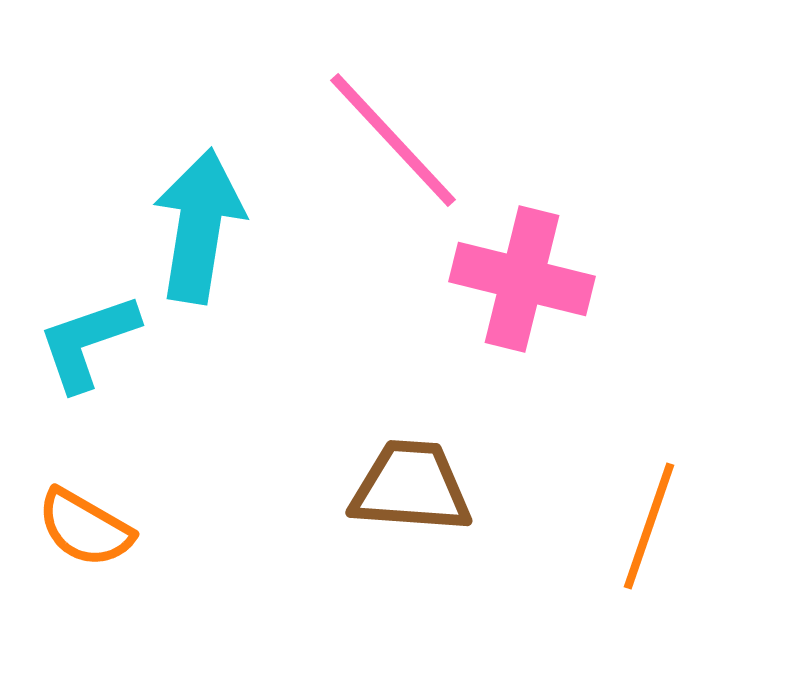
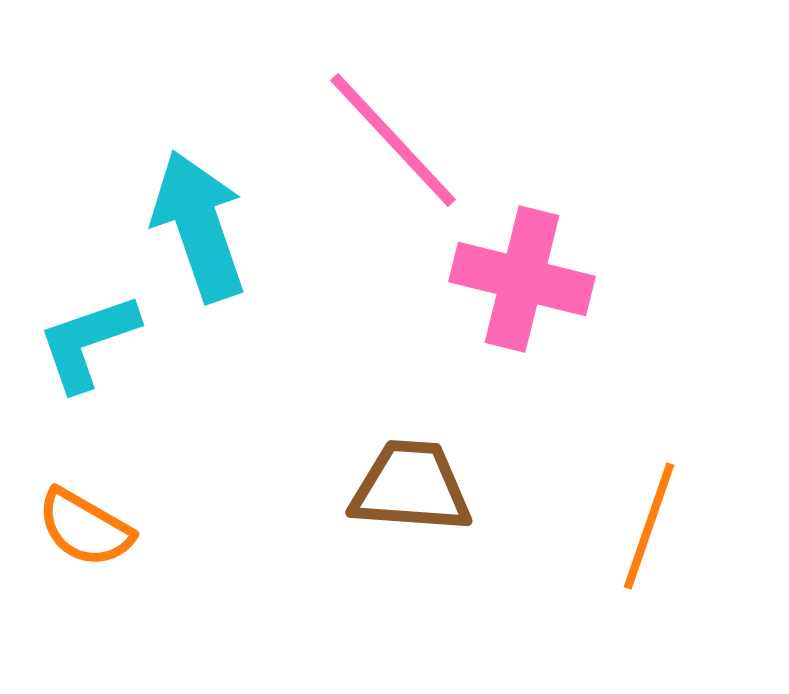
cyan arrow: rotated 28 degrees counterclockwise
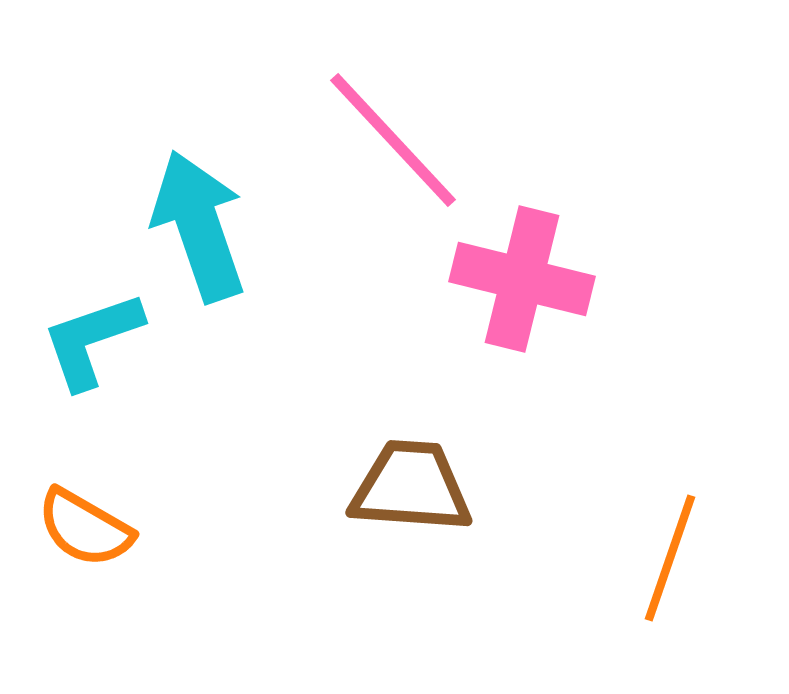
cyan L-shape: moved 4 px right, 2 px up
orange line: moved 21 px right, 32 px down
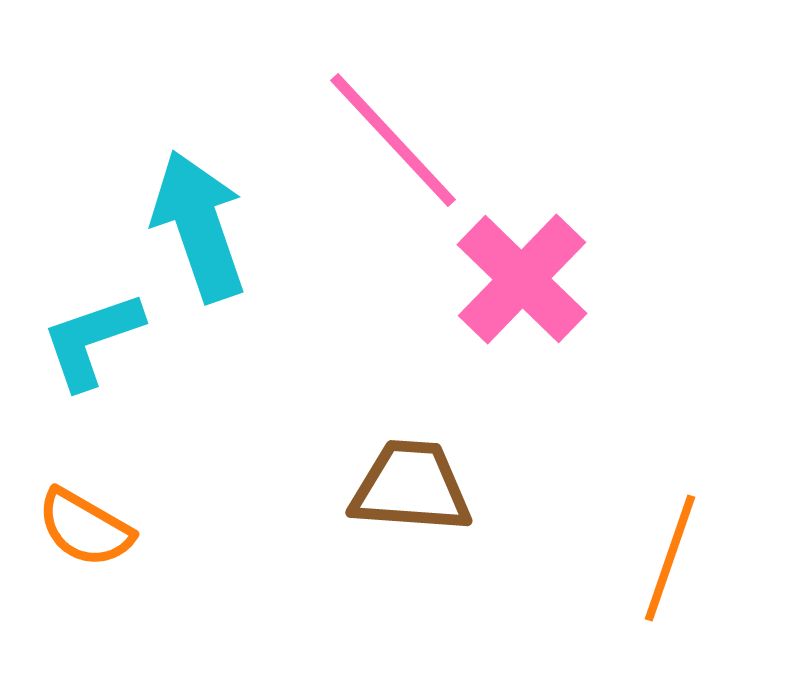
pink cross: rotated 30 degrees clockwise
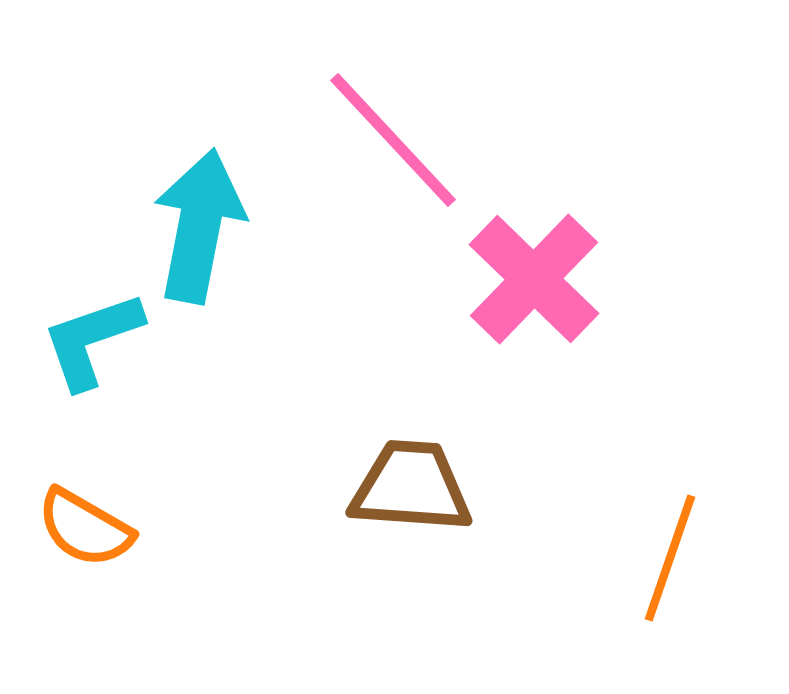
cyan arrow: rotated 30 degrees clockwise
pink cross: moved 12 px right
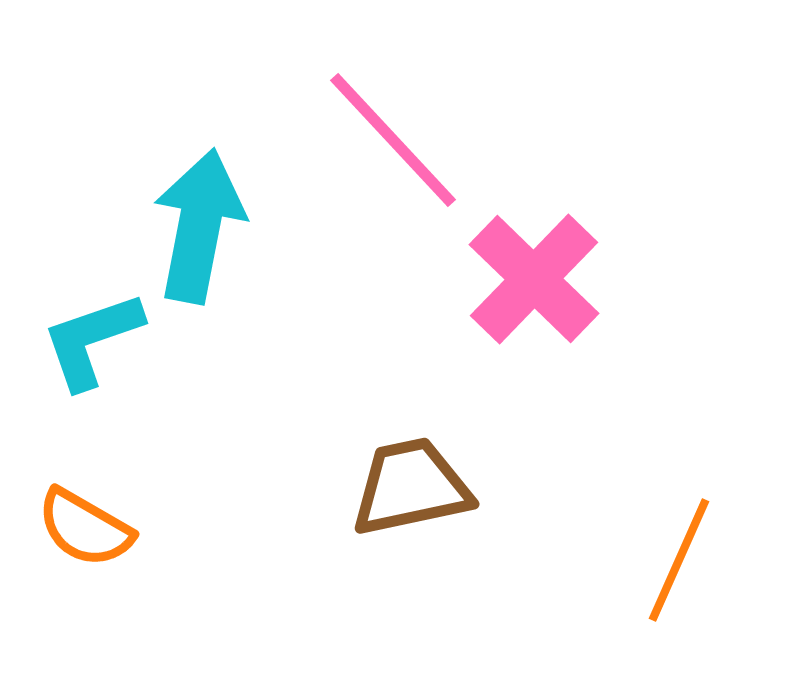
brown trapezoid: rotated 16 degrees counterclockwise
orange line: moved 9 px right, 2 px down; rotated 5 degrees clockwise
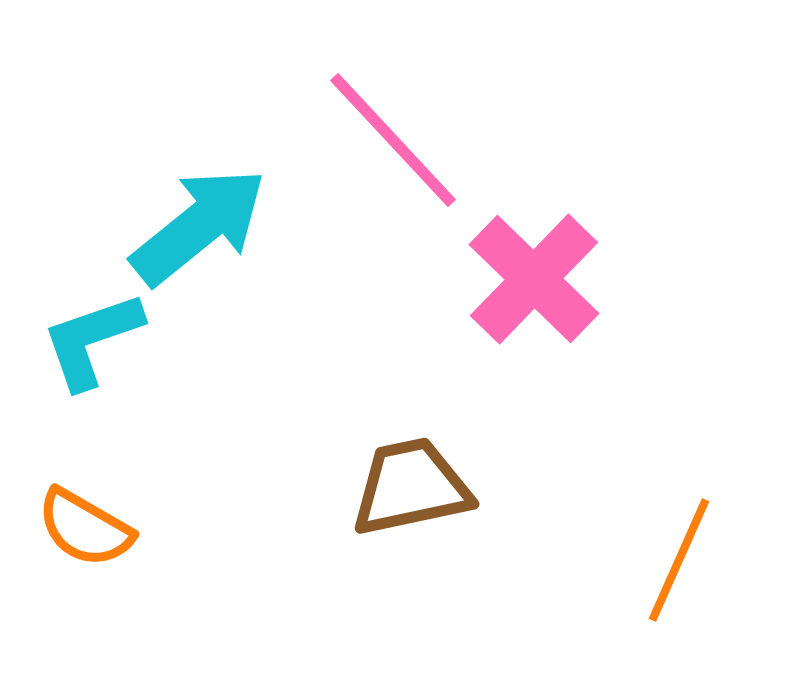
cyan arrow: rotated 40 degrees clockwise
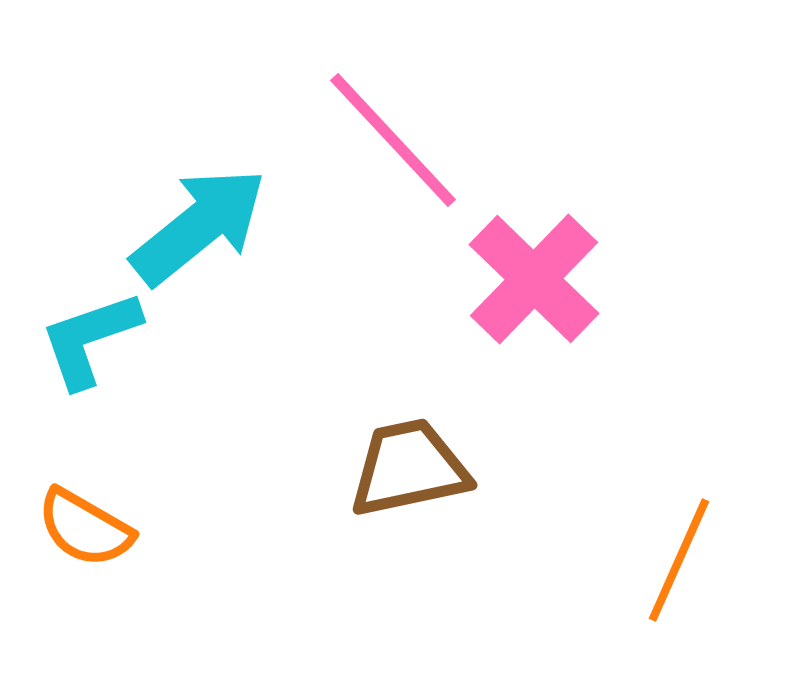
cyan L-shape: moved 2 px left, 1 px up
brown trapezoid: moved 2 px left, 19 px up
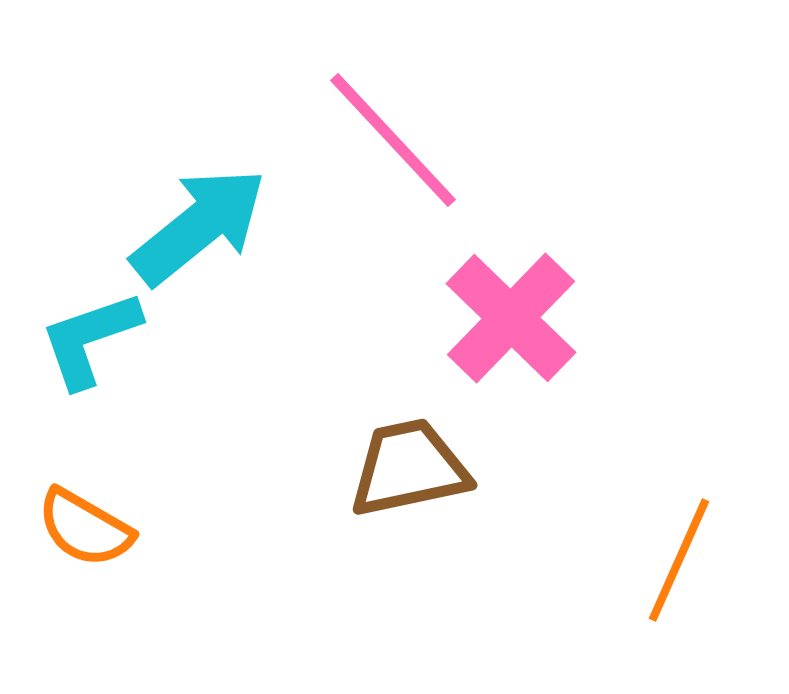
pink cross: moved 23 px left, 39 px down
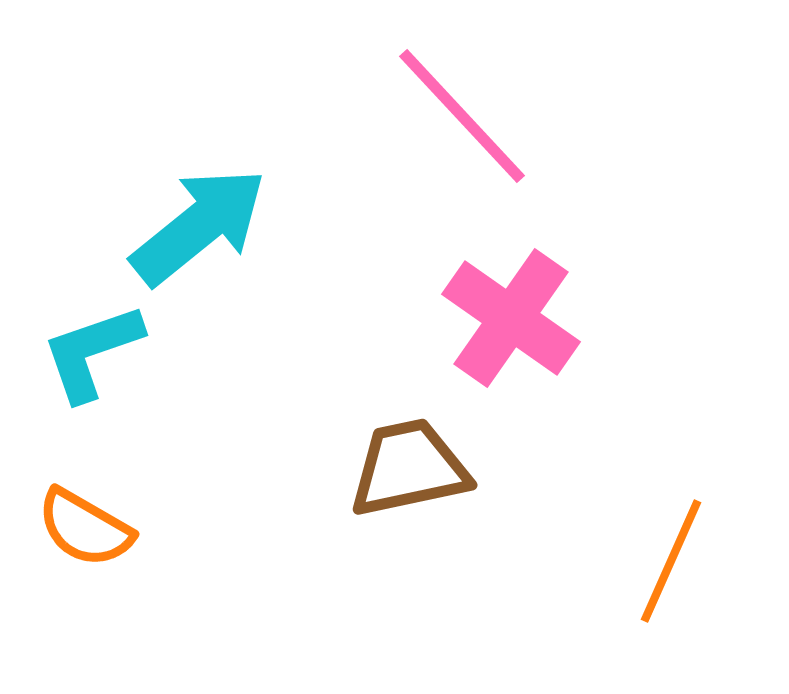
pink line: moved 69 px right, 24 px up
pink cross: rotated 9 degrees counterclockwise
cyan L-shape: moved 2 px right, 13 px down
orange line: moved 8 px left, 1 px down
